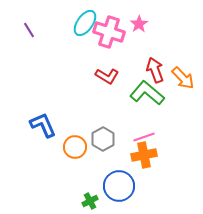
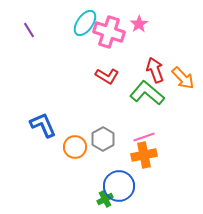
green cross: moved 15 px right, 2 px up
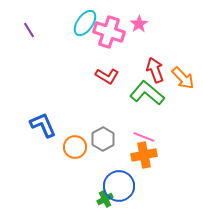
pink line: rotated 40 degrees clockwise
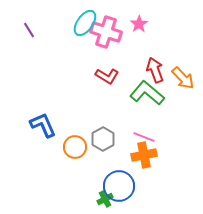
pink cross: moved 3 px left
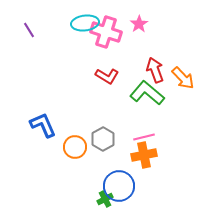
cyan ellipse: rotated 48 degrees clockwise
pink line: rotated 35 degrees counterclockwise
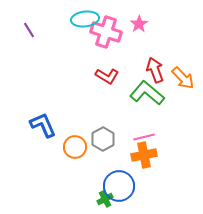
cyan ellipse: moved 4 px up
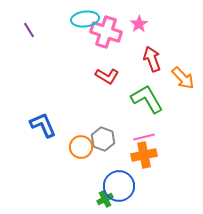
red arrow: moved 3 px left, 11 px up
green L-shape: moved 6 px down; rotated 20 degrees clockwise
gray hexagon: rotated 10 degrees counterclockwise
orange circle: moved 6 px right
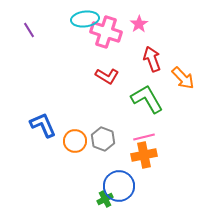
orange circle: moved 6 px left, 6 px up
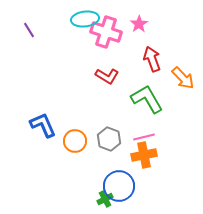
gray hexagon: moved 6 px right
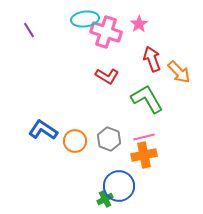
orange arrow: moved 4 px left, 6 px up
blue L-shape: moved 5 px down; rotated 32 degrees counterclockwise
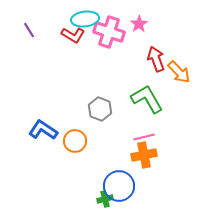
pink cross: moved 3 px right
red arrow: moved 4 px right
red L-shape: moved 34 px left, 41 px up
gray hexagon: moved 9 px left, 30 px up
green cross: rotated 14 degrees clockwise
